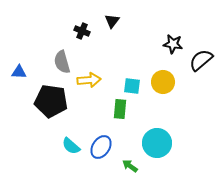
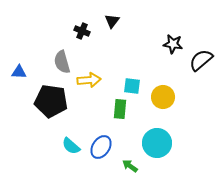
yellow circle: moved 15 px down
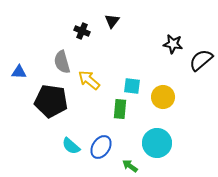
yellow arrow: rotated 135 degrees counterclockwise
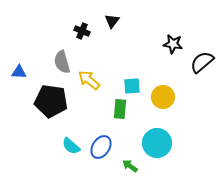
black semicircle: moved 1 px right, 2 px down
cyan square: rotated 12 degrees counterclockwise
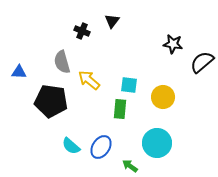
cyan square: moved 3 px left, 1 px up; rotated 12 degrees clockwise
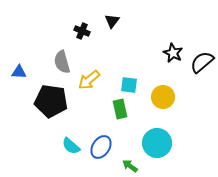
black star: moved 9 px down; rotated 18 degrees clockwise
yellow arrow: rotated 80 degrees counterclockwise
green rectangle: rotated 18 degrees counterclockwise
